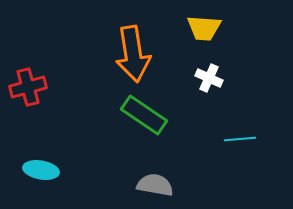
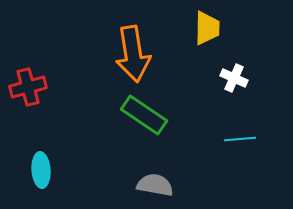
yellow trapezoid: moved 3 px right; rotated 93 degrees counterclockwise
white cross: moved 25 px right
cyan ellipse: rotated 76 degrees clockwise
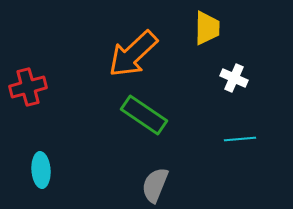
orange arrow: rotated 56 degrees clockwise
gray semicircle: rotated 78 degrees counterclockwise
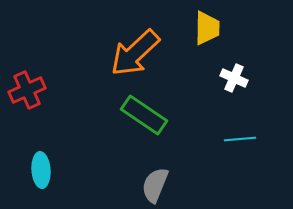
orange arrow: moved 2 px right, 1 px up
red cross: moved 1 px left, 3 px down; rotated 9 degrees counterclockwise
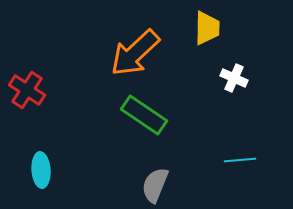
red cross: rotated 33 degrees counterclockwise
cyan line: moved 21 px down
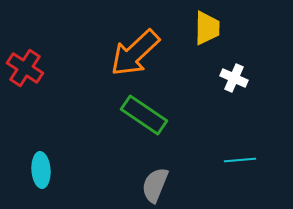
red cross: moved 2 px left, 22 px up
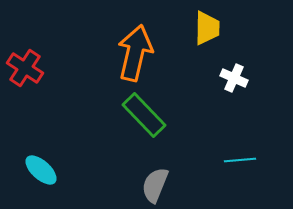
orange arrow: rotated 146 degrees clockwise
green rectangle: rotated 12 degrees clockwise
cyan ellipse: rotated 44 degrees counterclockwise
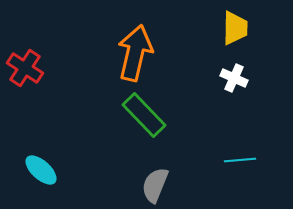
yellow trapezoid: moved 28 px right
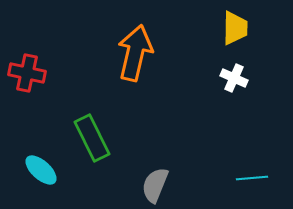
red cross: moved 2 px right, 5 px down; rotated 21 degrees counterclockwise
green rectangle: moved 52 px left, 23 px down; rotated 18 degrees clockwise
cyan line: moved 12 px right, 18 px down
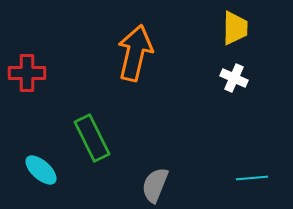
red cross: rotated 12 degrees counterclockwise
